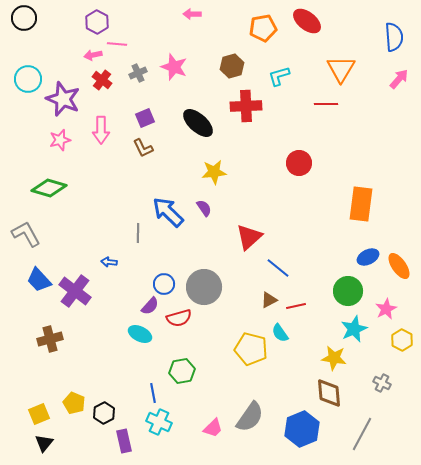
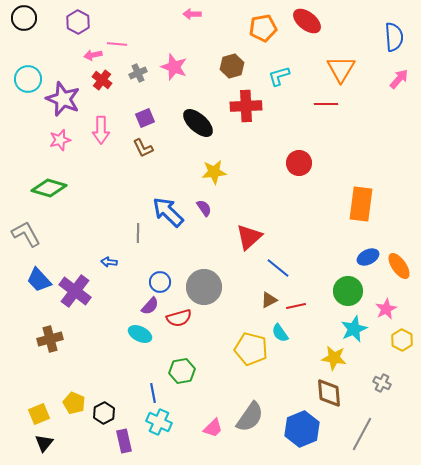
purple hexagon at (97, 22): moved 19 px left
blue circle at (164, 284): moved 4 px left, 2 px up
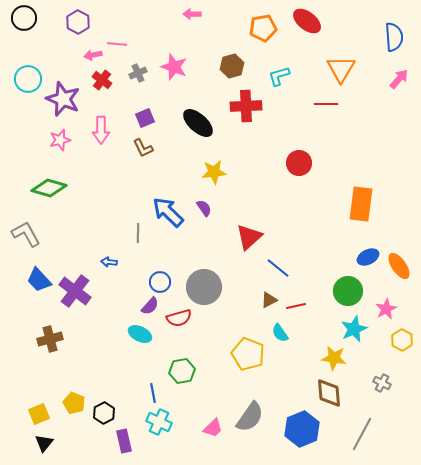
yellow pentagon at (251, 349): moved 3 px left, 5 px down; rotated 8 degrees clockwise
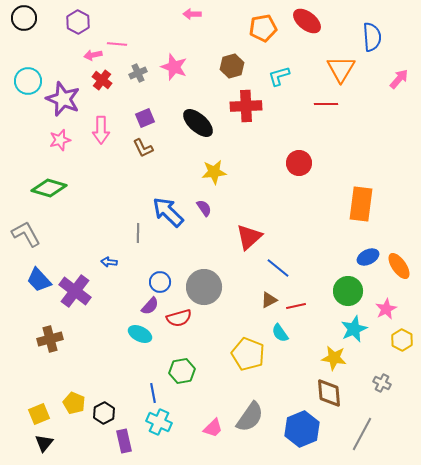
blue semicircle at (394, 37): moved 22 px left
cyan circle at (28, 79): moved 2 px down
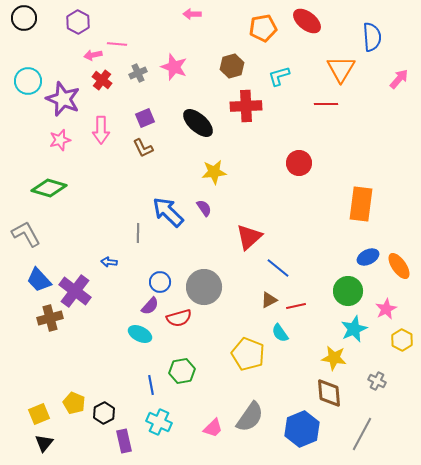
brown cross at (50, 339): moved 21 px up
gray cross at (382, 383): moved 5 px left, 2 px up
blue line at (153, 393): moved 2 px left, 8 px up
